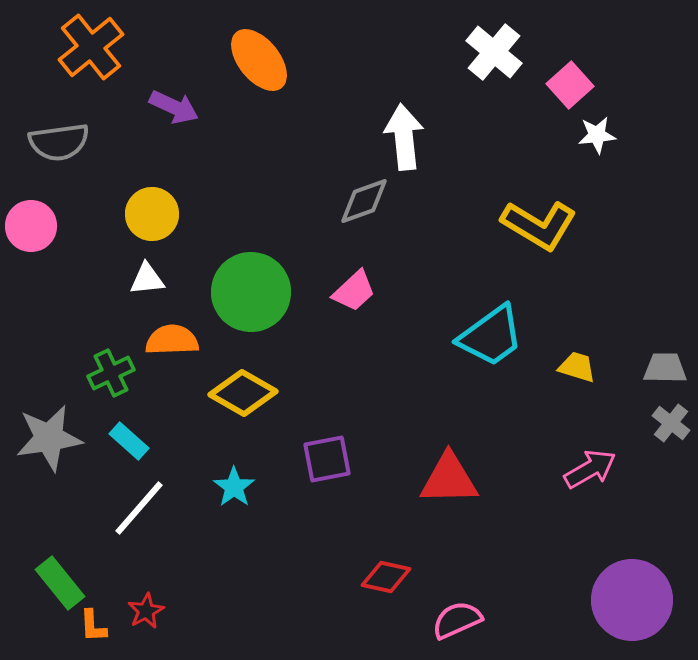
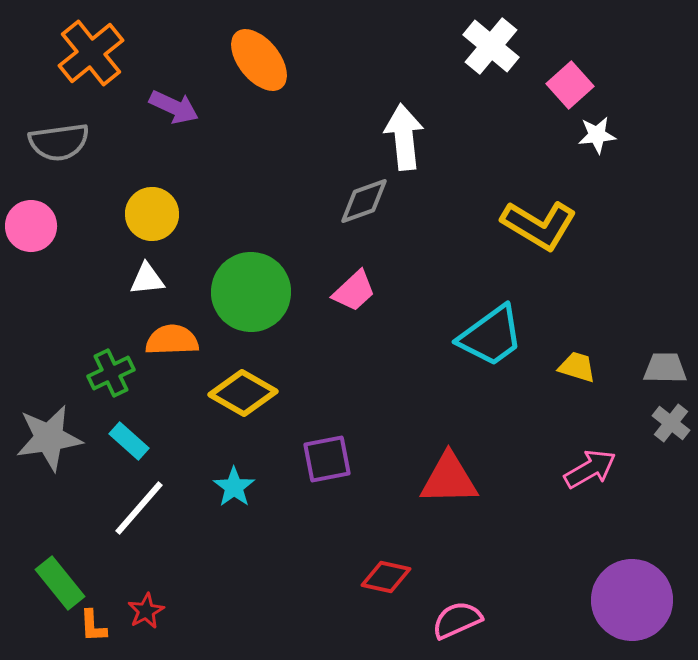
orange cross: moved 6 px down
white cross: moved 3 px left, 6 px up
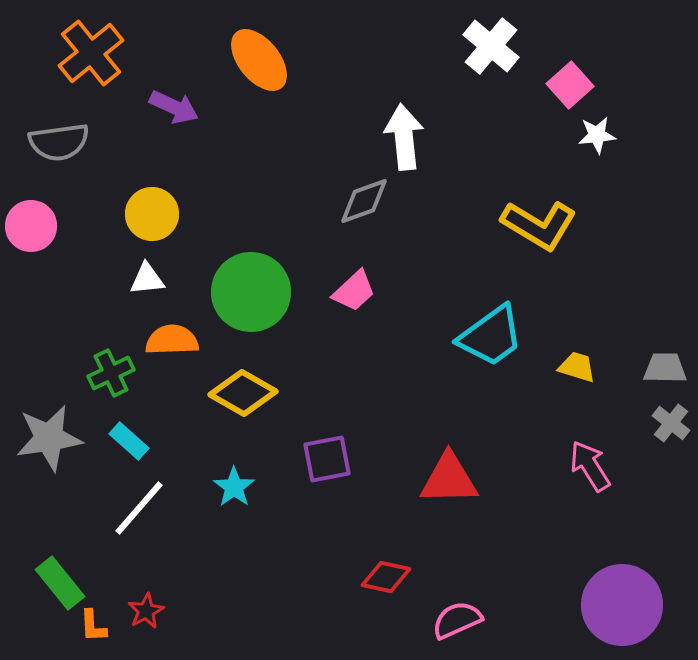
pink arrow: moved 3 px up; rotated 92 degrees counterclockwise
purple circle: moved 10 px left, 5 px down
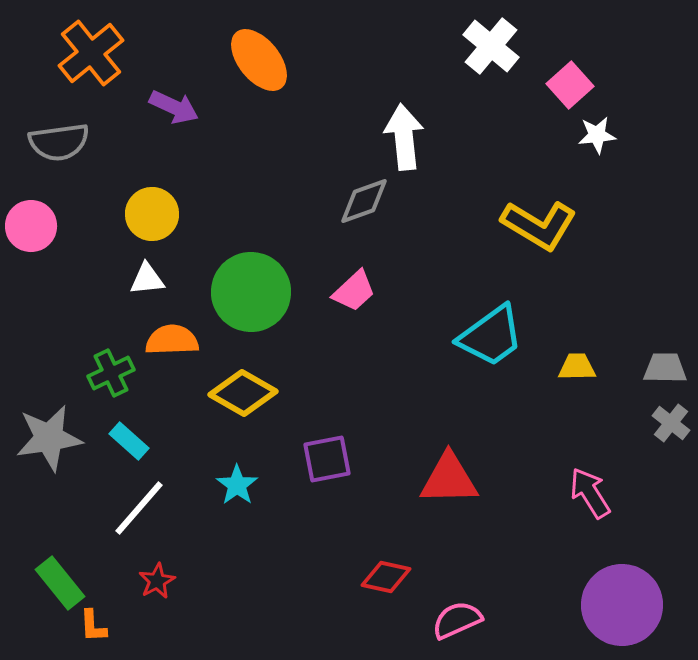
yellow trapezoid: rotated 18 degrees counterclockwise
pink arrow: moved 27 px down
cyan star: moved 3 px right, 2 px up
red star: moved 11 px right, 30 px up
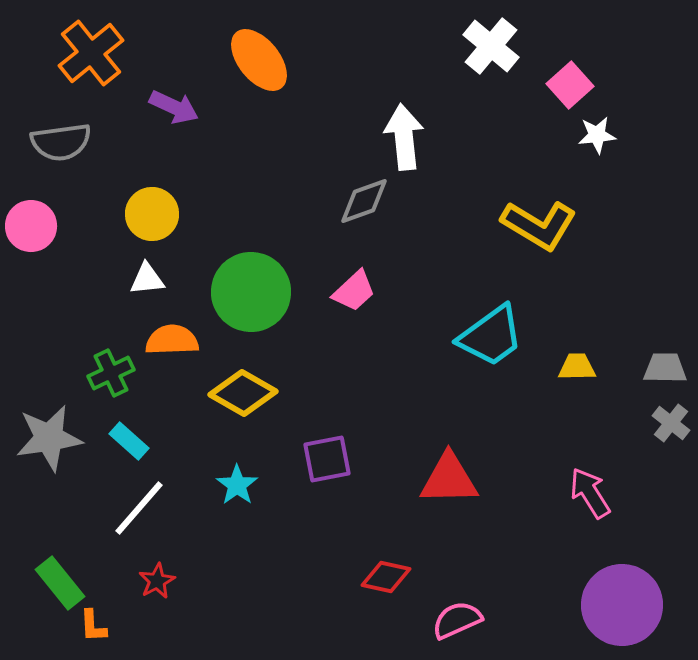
gray semicircle: moved 2 px right
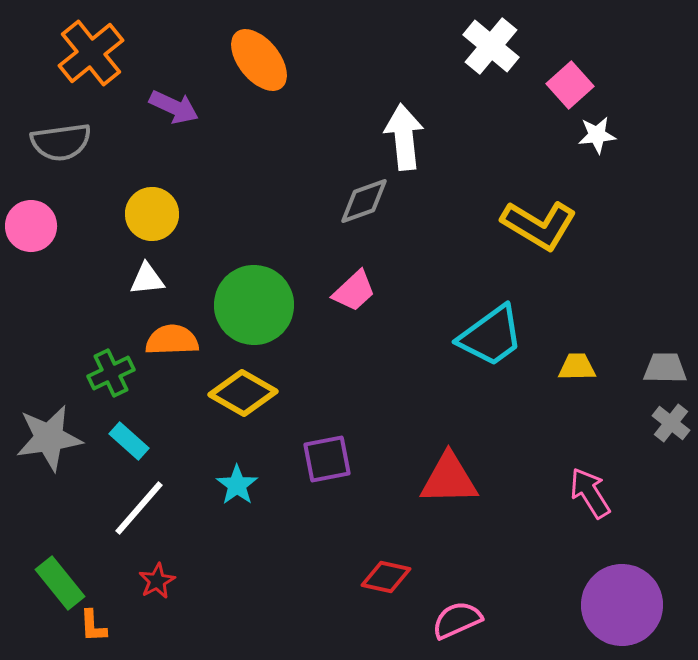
green circle: moved 3 px right, 13 px down
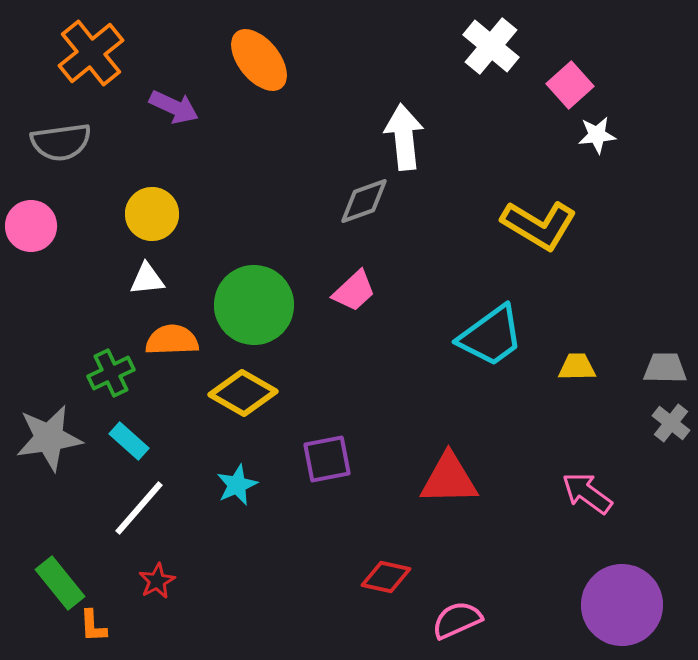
cyan star: rotated 12 degrees clockwise
pink arrow: moved 3 px left; rotated 22 degrees counterclockwise
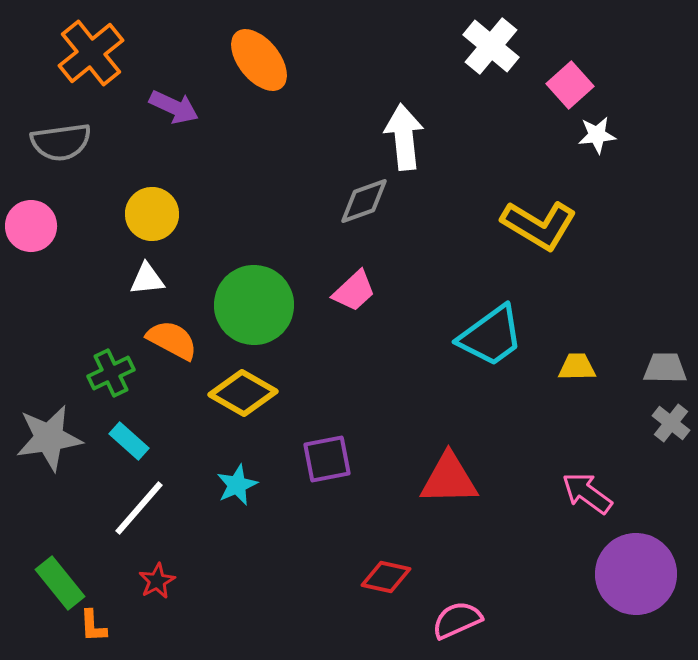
orange semicircle: rotated 30 degrees clockwise
purple circle: moved 14 px right, 31 px up
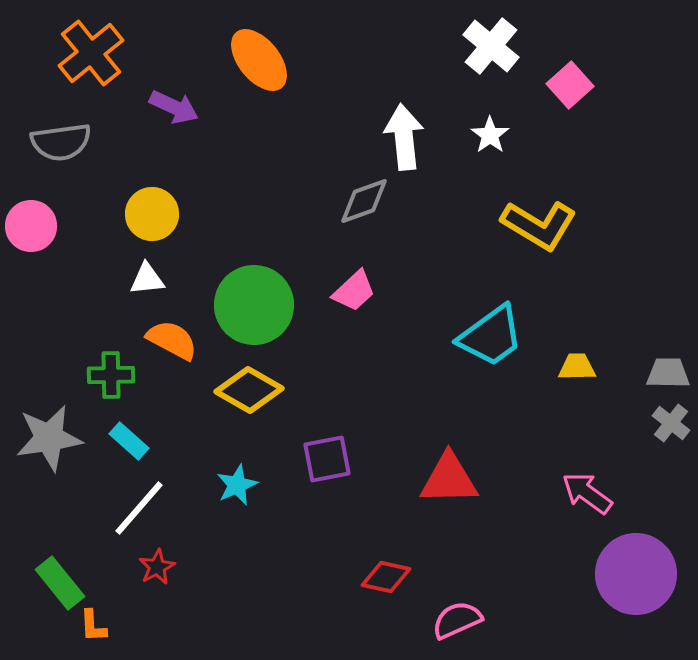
white star: moved 107 px left; rotated 30 degrees counterclockwise
gray trapezoid: moved 3 px right, 5 px down
green cross: moved 2 px down; rotated 24 degrees clockwise
yellow diamond: moved 6 px right, 3 px up
red star: moved 14 px up
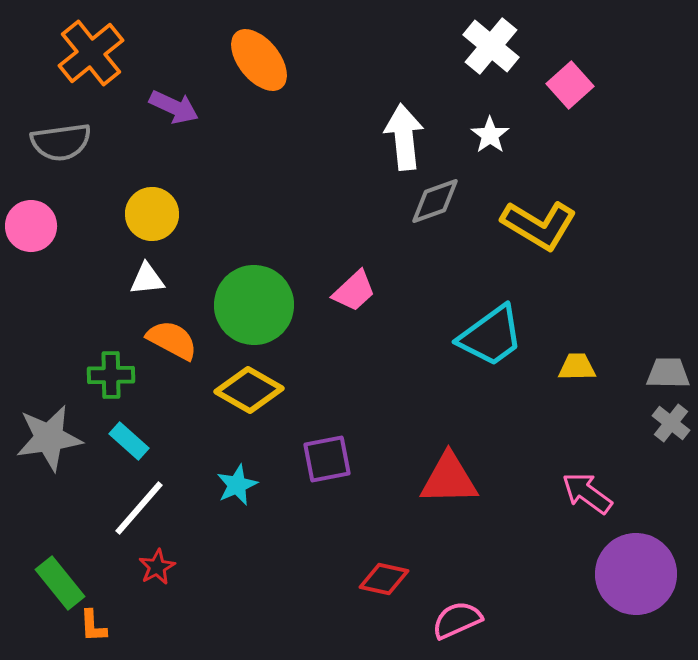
gray diamond: moved 71 px right
red diamond: moved 2 px left, 2 px down
